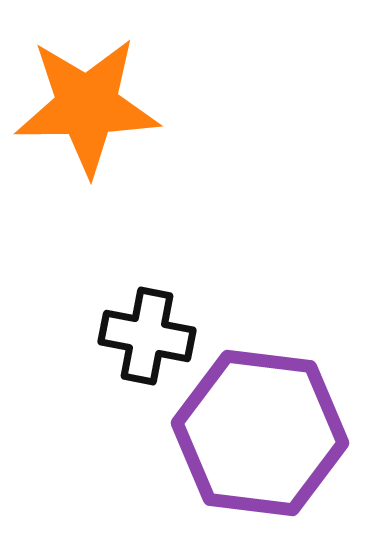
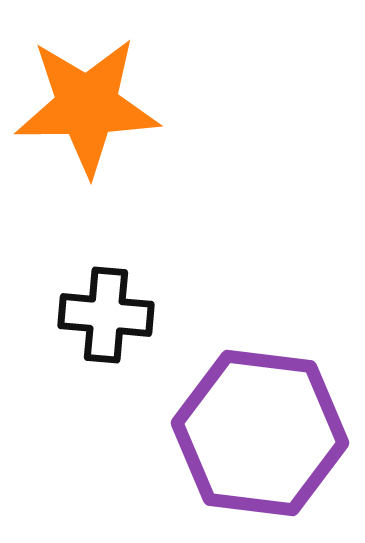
black cross: moved 41 px left, 21 px up; rotated 6 degrees counterclockwise
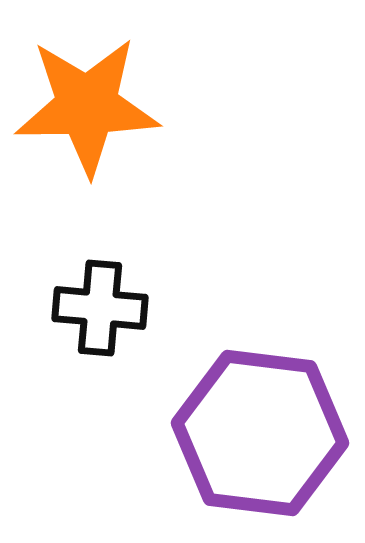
black cross: moved 6 px left, 7 px up
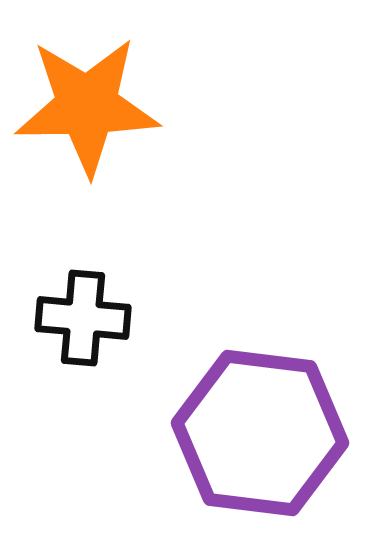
black cross: moved 17 px left, 10 px down
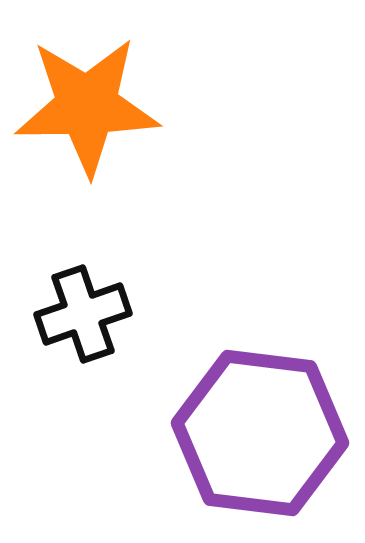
black cross: moved 4 px up; rotated 24 degrees counterclockwise
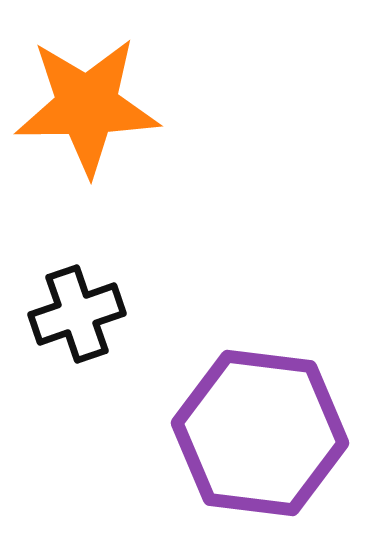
black cross: moved 6 px left
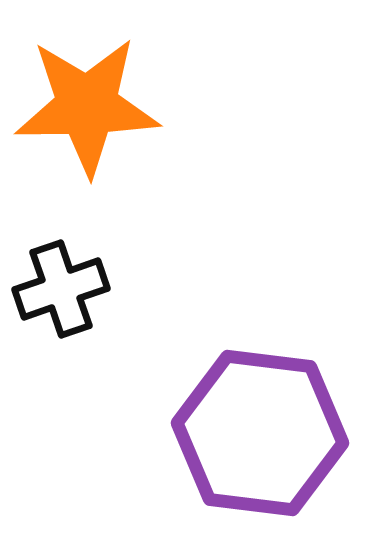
black cross: moved 16 px left, 25 px up
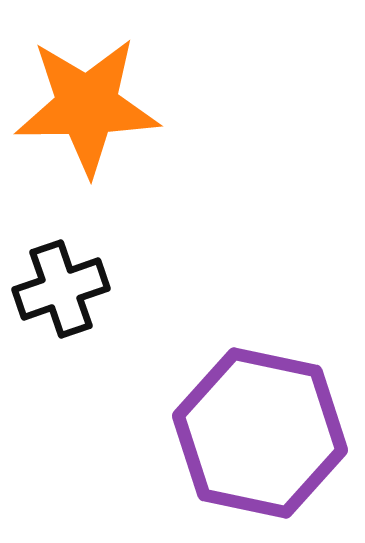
purple hexagon: rotated 5 degrees clockwise
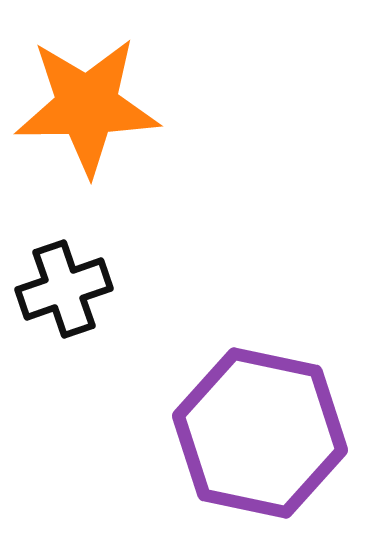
black cross: moved 3 px right
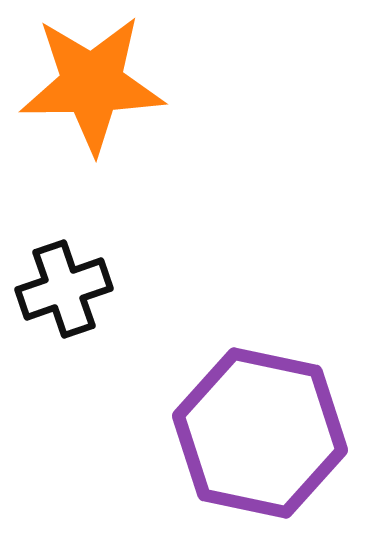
orange star: moved 5 px right, 22 px up
